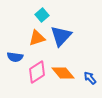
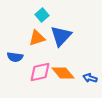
pink diamond: moved 3 px right; rotated 20 degrees clockwise
blue arrow: rotated 32 degrees counterclockwise
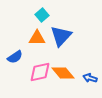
orange triangle: rotated 18 degrees clockwise
blue semicircle: rotated 42 degrees counterclockwise
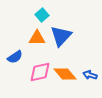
orange diamond: moved 2 px right, 1 px down
blue arrow: moved 3 px up
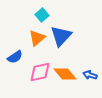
orange triangle: rotated 42 degrees counterclockwise
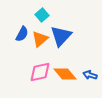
orange triangle: moved 3 px right, 1 px down
blue semicircle: moved 7 px right, 23 px up; rotated 28 degrees counterclockwise
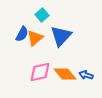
orange triangle: moved 5 px left, 1 px up
blue arrow: moved 4 px left
